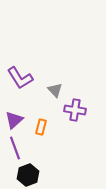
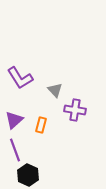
orange rectangle: moved 2 px up
purple line: moved 2 px down
black hexagon: rotated 15 degrees counterclockwise
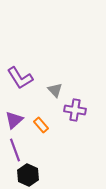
orange rectangle: rotated 56 degrees counterclockwise
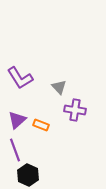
gray triangle: moved 4 px right, 3 px up
purple triangle: moved 3 px right
orange rectangle: rotated 28 degrees counterclockwise
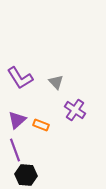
gray triangle: moved 3 px left, 5 px up
purple cross: rotated 25 degrees clockwise
black hexagon: moved 2 px left; rotated 20 degrees counterclockwise
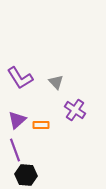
orange rectangle: rotated 21 degrees counterclockwise
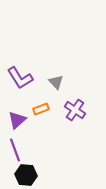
orange rectangle: moved 16 px up; rotated 21 degrees counterclockwise
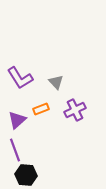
purple cross: rotated 30 degrees clockwise
